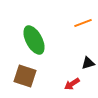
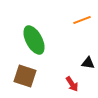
orange line: moved 1 px left, 3 px up
black triangle: rotated 24 degrees clockwise
red arrow: rotated 91 degrees counterclockwise
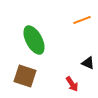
black triangle: rotated 16 degrees clockwise
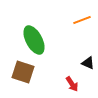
brown square: moved 2 px left, 4 px up
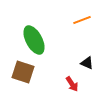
black triangle: moved 1 px left
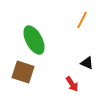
orange line: rotated 42 degrees counterclockwise
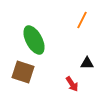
black triangle: rotated 24 degrees counterclockwise
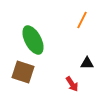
green ellipse: moved 1 px left
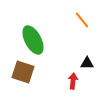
orange line: rotated 66 degrees counterclockwise
red arrow: moved 1 px right, 3 px up; rotated 140 degrees counterclockwise
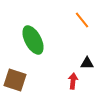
brown square: moved 8 px left, 8 px down
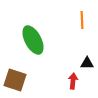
orange line: rotated 36 degrees clockwise
